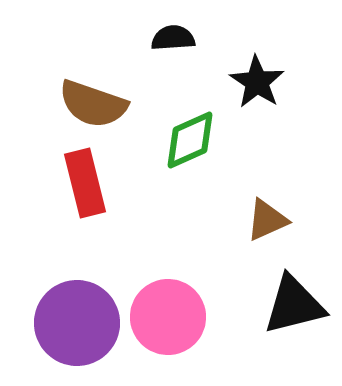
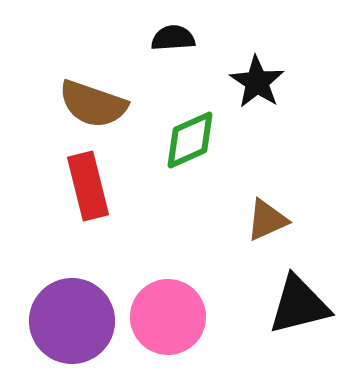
red rectangle: moved 3 px right, 3 px down
black triangle: moved 5 px right
purple circle: moved 5 px left, 2 px up
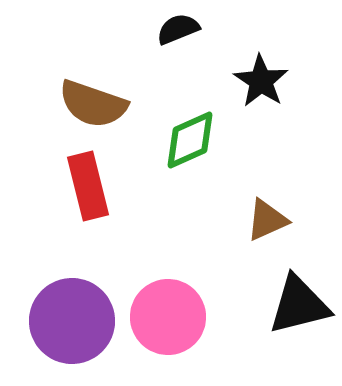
black semicircle: moved 5 px right, 9 px up; rotated 18 degrees counterclockwise
black star: moved 4 px right, 1 px up
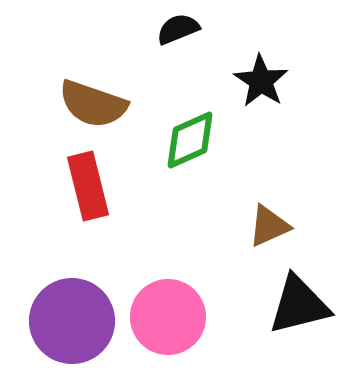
brown triangle: moved 2 px right, 6 px down
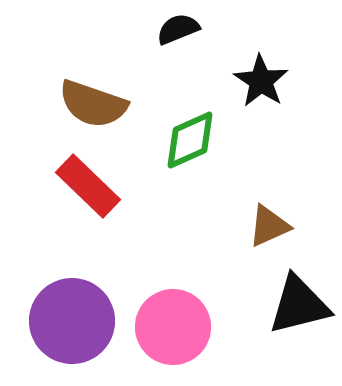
red rectangle: rotated 32 degrees counterclockwise
pink circle: moved 5 px right, 10 px down
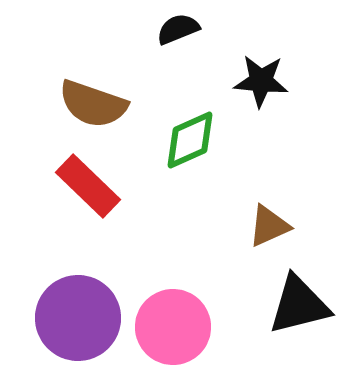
black star: rotated 28 degrees counterclockwise
purple circle: moved 6 px right, 3 px up
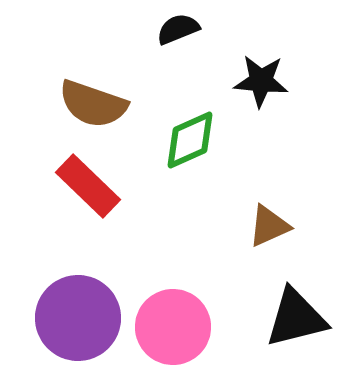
black triangle: moved 3 px left, 13 px down
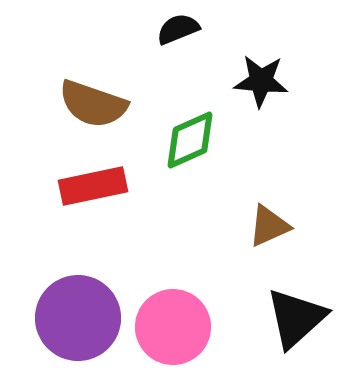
red rectangle: moved 5 px right; rotated 56 degrees counterclockwise
black triangle: rotated 28 degrees counterclockwise
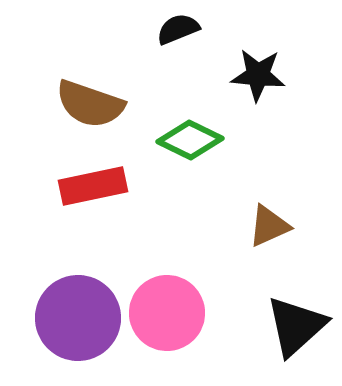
black star: moved 3 px left, 6 px up
brown semicircle: moved 3 px left
green diamond: rotated 50 degrees clockwise
black triangle: moved 8 px down
pink circle: moved 6 px left, 14 px up
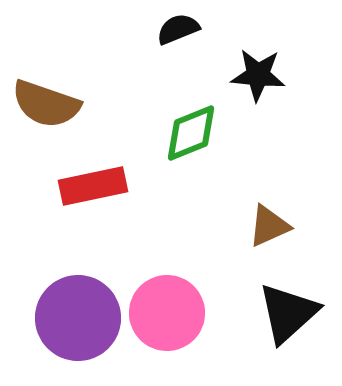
brown semicircle: moved 44 px left
green diamond: moved 1 px right, 7 px up; rotated 48 degrees counterclockwise
black triangle: moved 8 px left, 13 px up
